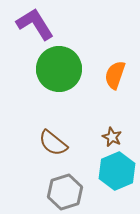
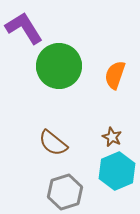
purple L-shape: moved 11 px left, 4 px down
green circle: moved 3 px up
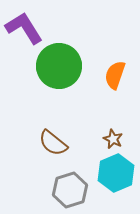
brown star: moved 1 px right, 2 px down
cyan hexagon: moved 1 px left, 2 px down
gray hexagon: moved 5 px right, 2 px up
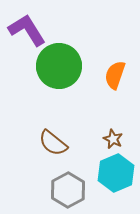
purple L-shape: moved 3 px right, 2 px down
gray hexagon: moved 2 px left; rotated 12 degrees counterclockwise
